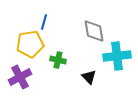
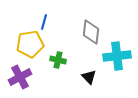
gray diamond: moved 3 px left, 1 px down; rotated 15 degrees clockwise
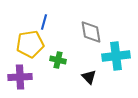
gray diamond: rotated 15 degrees counterclockwise
cyan cross: moved 1 px left
purple cross: rotated 25 degrees clockwise
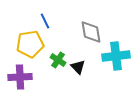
blue line: moved 1 px right, 1 px up; rotated 42 degrees counterclockwise
green cross: rotated 21 degrees clockwise
black triangle: moved 11 px left, 10 px up
